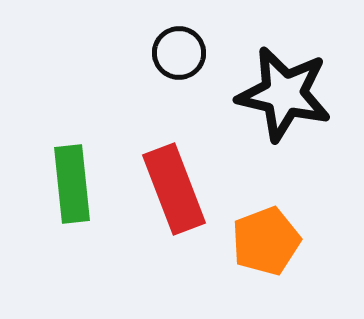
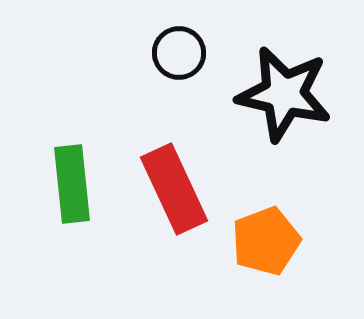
red rectangle: rotated 4 degrees counterclockwise
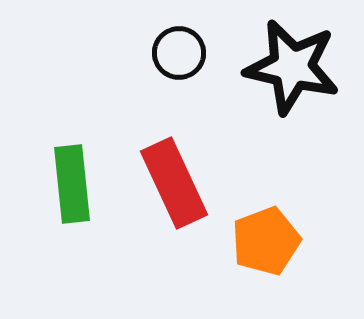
black star: moved 8 px right, 27 px up
red rectangle: moved 6 px up
